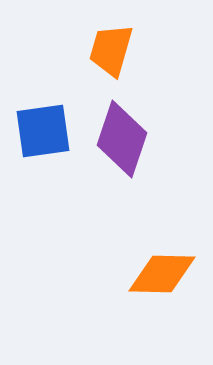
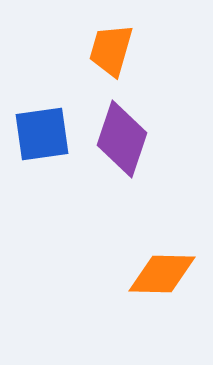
blue square: moved 1 px left, 3 px down
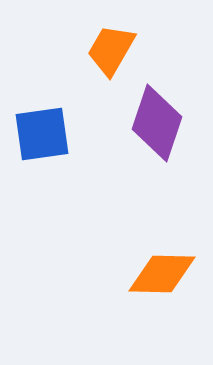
orange trapezoid: rotated 14 degrees clockwise
purple diamond: moved 35 px right, 16 px up
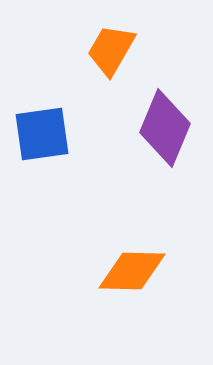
purple diamond: moved 8 px right, 5 px down; rotated 4 degrees clockwise
orange diamond: moved 30 px left, 3 px up
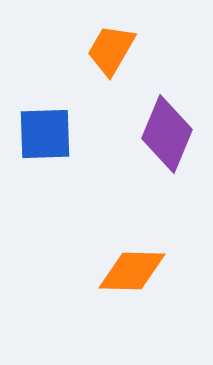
purple diamond: moved 2 px right, 6 px down
blue square: moved 3 px right; rotated 6 degrees clockwise
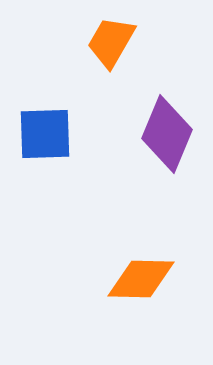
orange trapezoid: moved 8 px up
orange diamond: moved 9 px right, 8 px down
